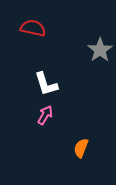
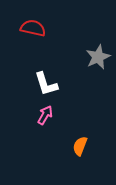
gray star: moved 2 px left, 7 px down; rotated 10 degrees clockwise
orange semicircle: moved 1 px left, 2 px up
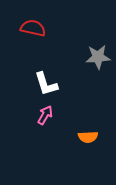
gray star: rotated 20 degrees clockwise
orange semicircle: moved 8 px right, 9 px up; rotated 114 degrees counterclockwise
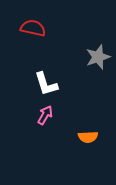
gray star: rotated 15 degrees counterclockwise
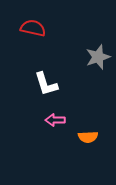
pink arrow: moved 10 px right, 5 px down; rotated 120 degrees counterclockwise
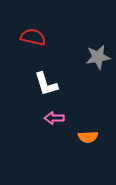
red semicircle: moved 9 px down
gray star: rotated 10 degrees clockwise
pink arrow: moved 1 px left, 2 px up
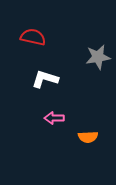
white L-shape: moved 1 px left, 5 px up; rotated 124 degrees clockwise
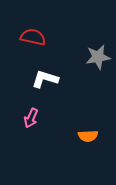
pink arrow: moved 23 px left; rotated 66 degrees counterclockwise
orange semicircle: moved 1 px up
